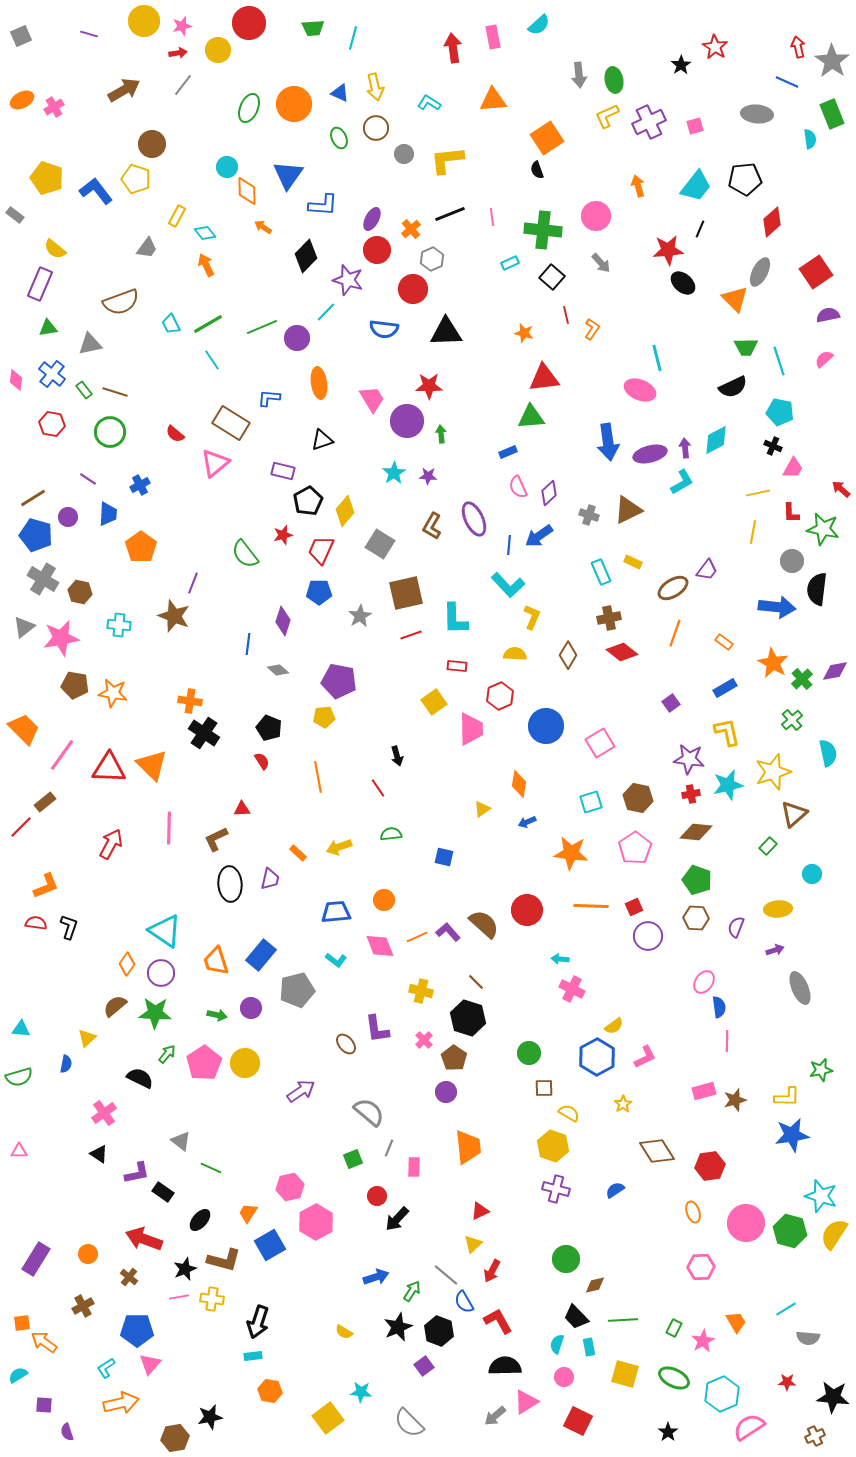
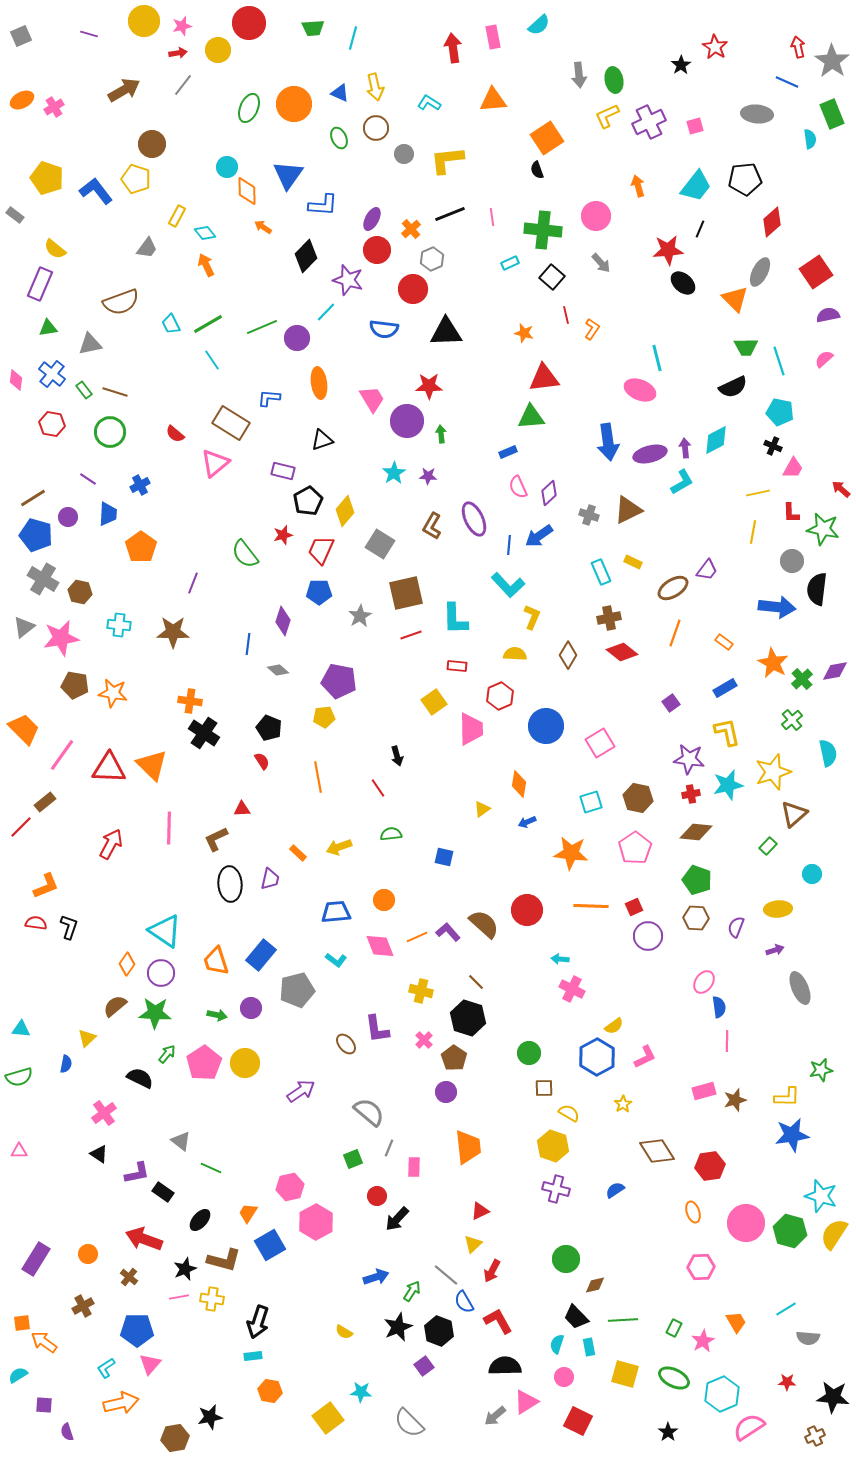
brown star at (174, 616): moved 1 px left, 16 px down; rotated 20 degrees counterclockwise
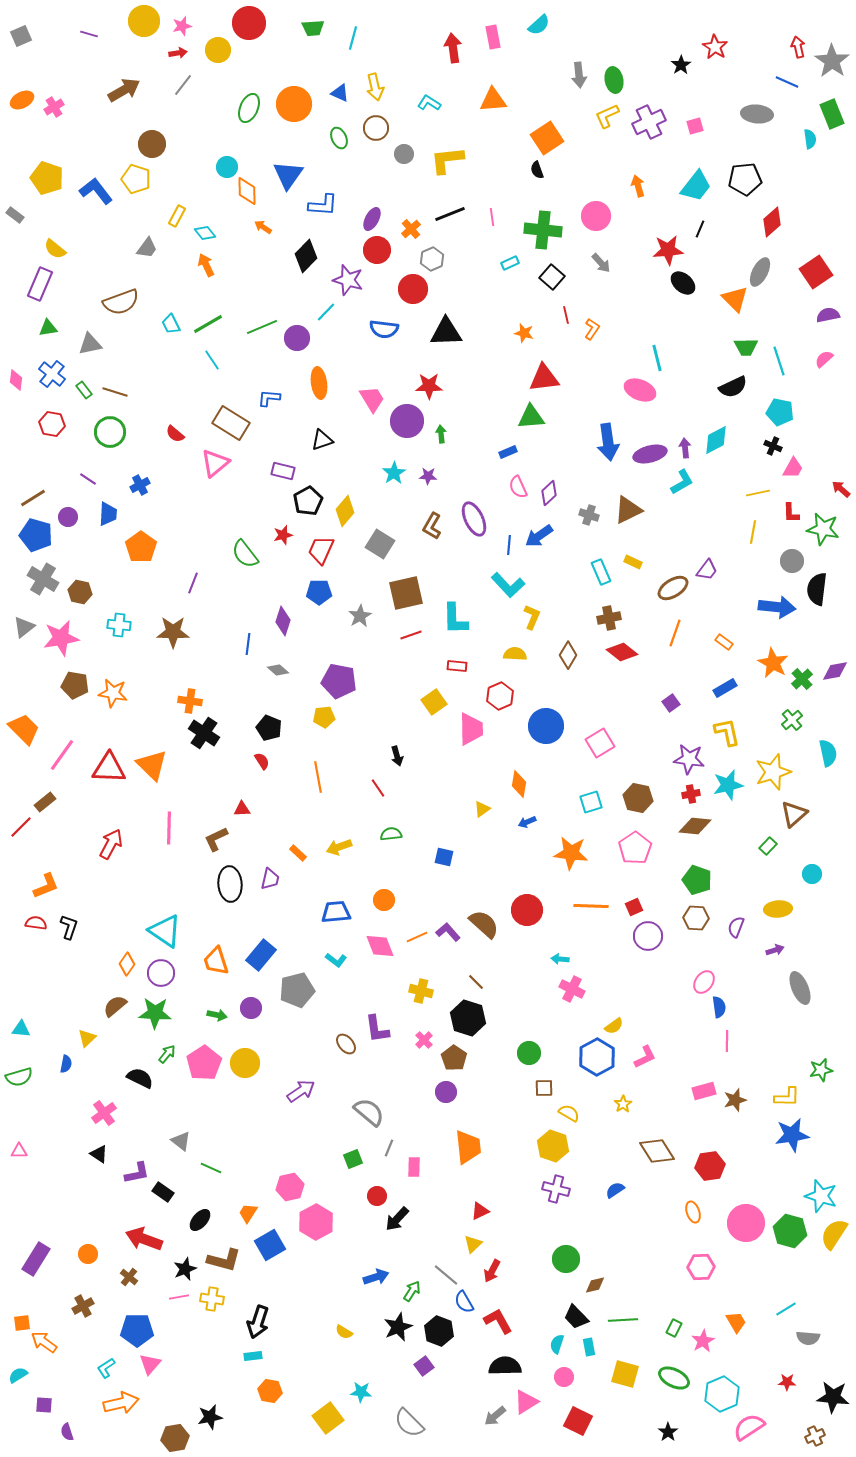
brown diamond at (696, 832): moved 1 px left, 6 px up
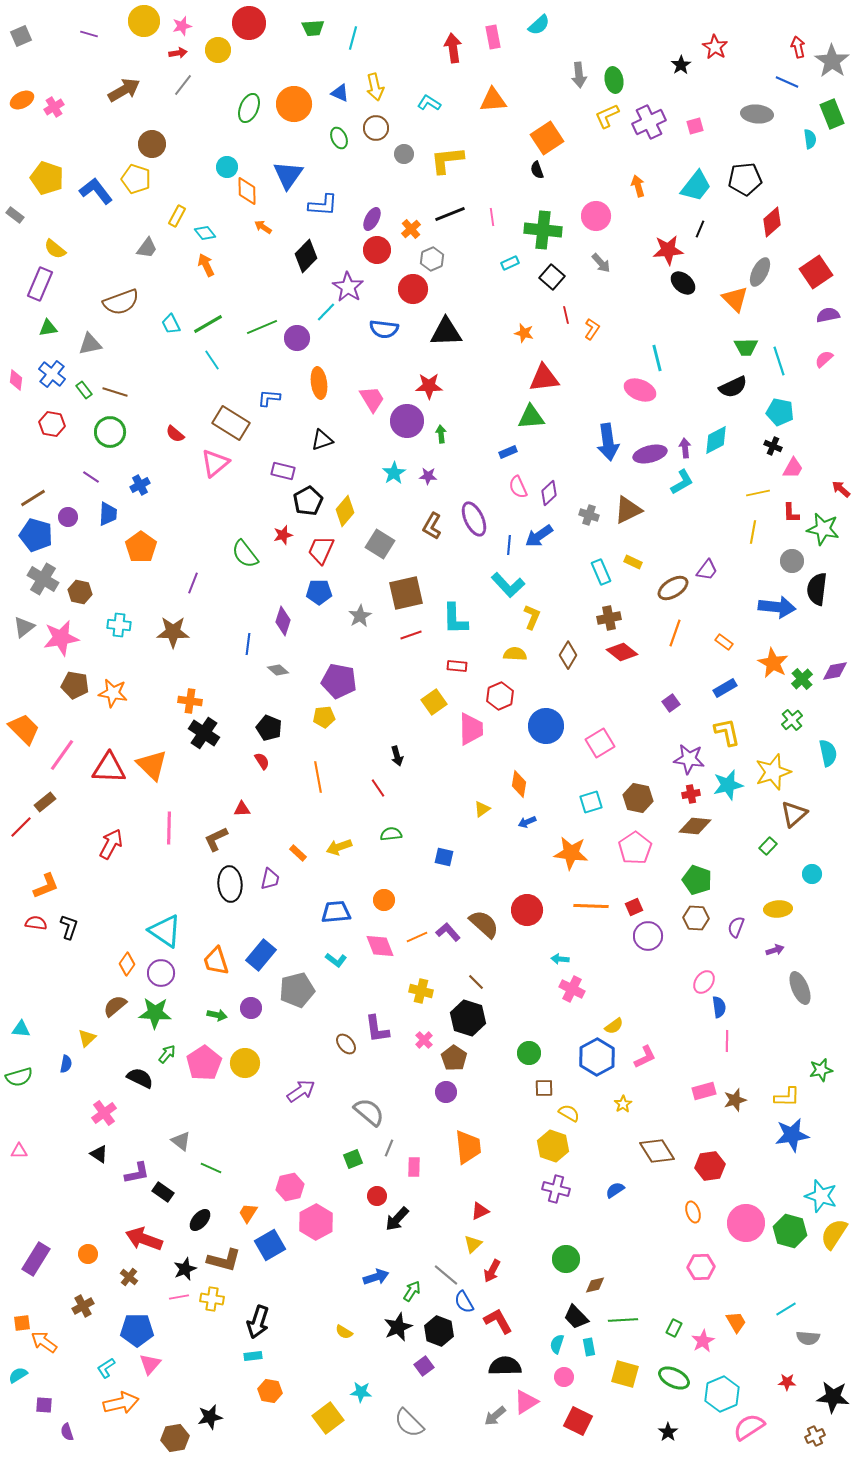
purple star at (348, 280): moved 7 px down; rotated 16 degrees clockwise
purple line at (88, 479): moved 3 px right, 2 px up
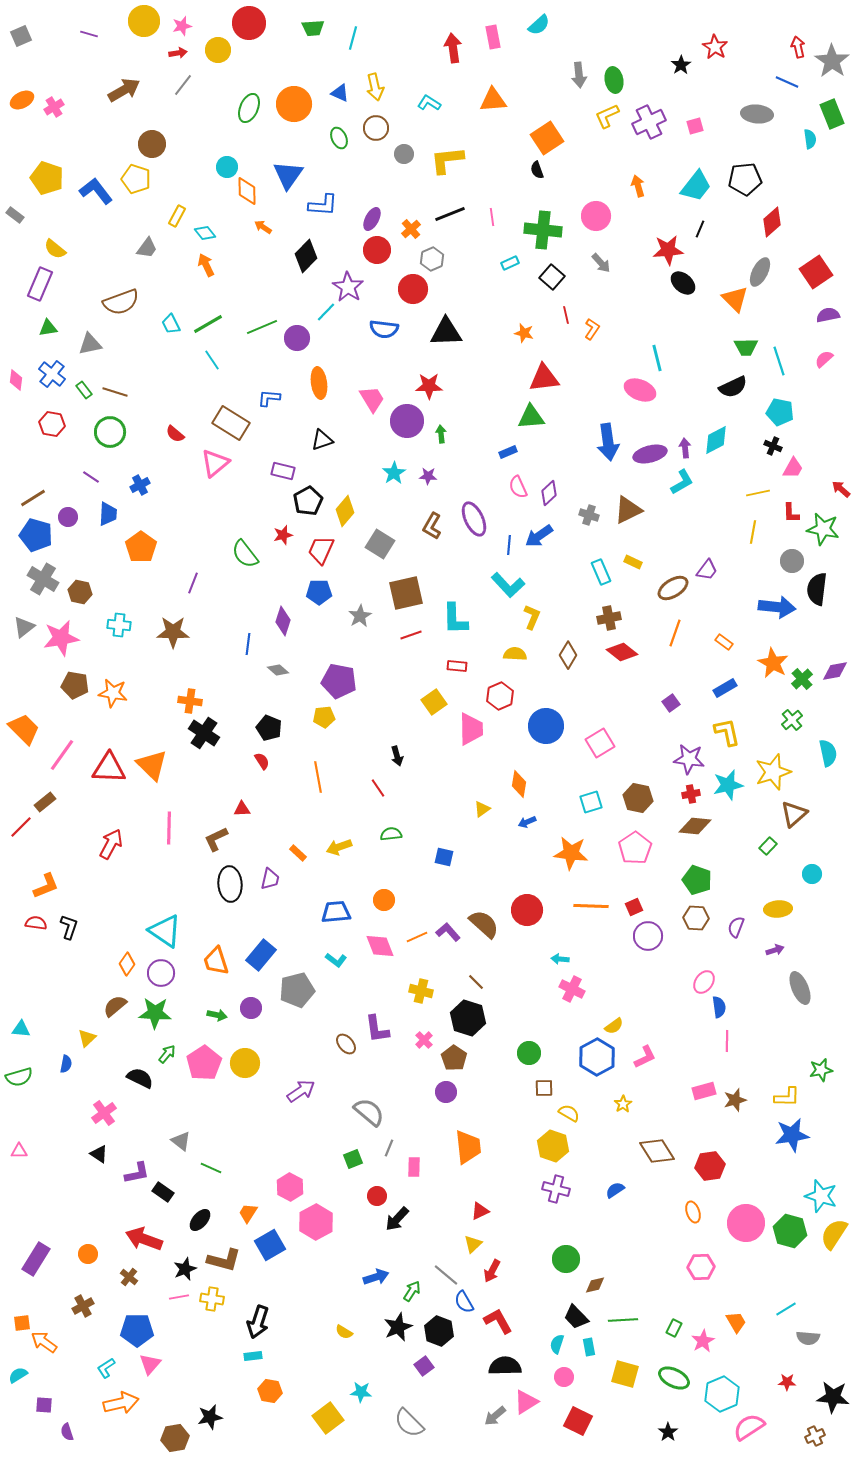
pink hexagon at (290, 1187): rotated 20 degrees counterclockwise
